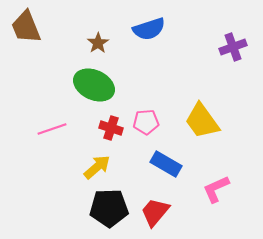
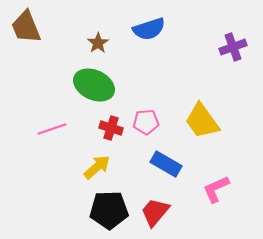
black pentagon: moved 2 px down
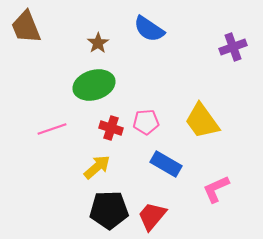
blue semicircle: rotated 52 degrees clockwise
green ellipse: rotated 42 degrees counterclockwise
red trapezoid: moved 3 px left, 4 px down
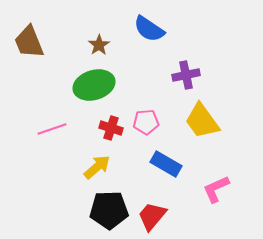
brown trapezoid: moved 3 px right, 15 px down
brown star: moved 1 px right, 2 px down
purple cross: moved 47 px left, 28 px down; rotated 8 degrees clockwise
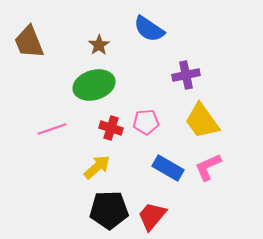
blue rectangle: moved 2 px right, 4 px down
pink L-shape: moved 8 px left, 22 px up
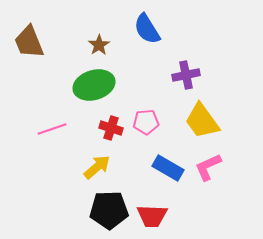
blue semicircle: moved 2 px left; rotated 24 degrees clockwise
red trapezoid: rotated 128 degrees counterclockwise
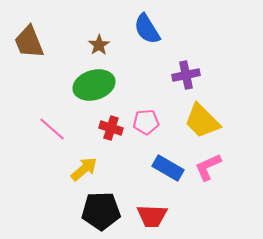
yellow trapezoid: rotated 9 degrees counterclockwise
pink line: rotated 60 degrees clockwise
yellow arrow: moved 13 px left, 2 px down
black pentagon: moved 8 px left, 1 px down
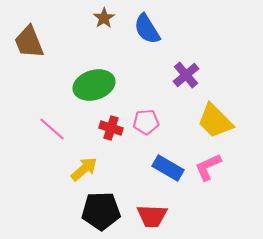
brown star: moved 5 px right, 27 px up
purple cross: rotated 28 degrees counterclockwise
yellow trapezoid: moved 13 px right
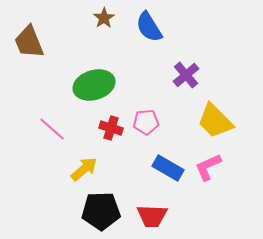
blue semicircle: moved 2 px right, 2 px up
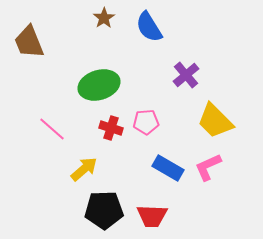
green ellipse: moved 5 px right
black pentagon: moved 3 px right, 1 px up
